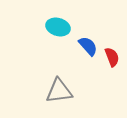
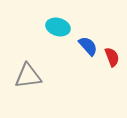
gray triangle: moved 31 px left, 15 px up
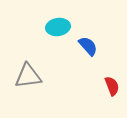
cyan ellipse: rotated 25 degrees counterclockwise
red semicircle: moved 29 px down
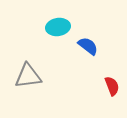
blue semicircle: rotated 10 degrees counterclockwise
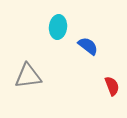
cyan ellipse: rotated 75 degrees counterclockwise
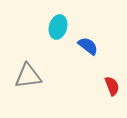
cyan ellipse: rotated 10 degrees clockwise
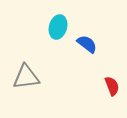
blue semicircle: moved 1 px left, 2 px up
gray triangle: moved 2 px left, 1 px down
